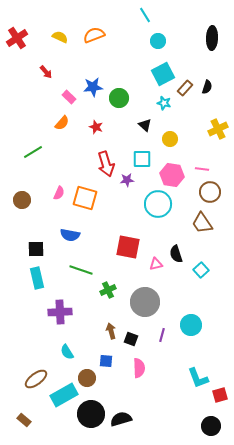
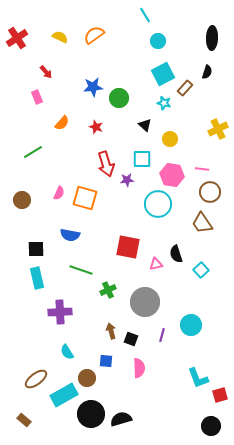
orange semicircle at (94, 35): rotated 15 degrees counterclockwise
black semicircle at (207, 87): moved 15 px up
pink rectangle at (69, 97): moved 32 px left; rotated 24 degrees clockwise
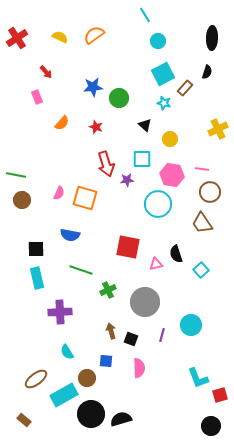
green line at (33, 152): moved 17 px left, 23 px down; rotated 42 degrees clockwise
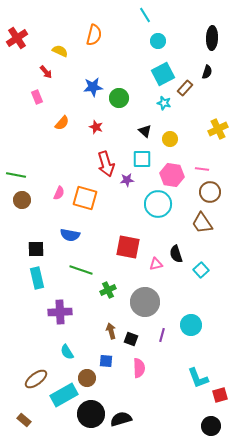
orange semicircle at (94, 35): rotated 140 degrees clockwise
yellow semicircle at (60, 37): moved 14 px down
black triangle at (145, 125): moved 6 px down
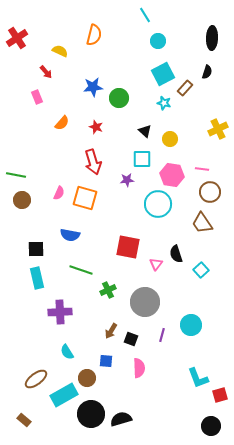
red arrow at (106, 164): moved 13 px left, 2 px up
pink triangle at (156, 264): rotated 40 degrees counterclockwise
brown arrow at (111, 331): rotated 133 degrees counterclockwise
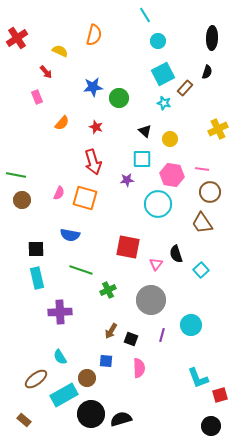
gray circle at (145, 302): moved 6 px right, 2 px up
cyan semicircle at (67, 352): moved 7 px left, 5 px down
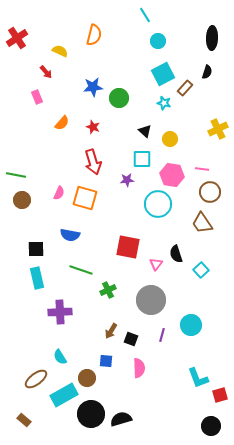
red star at (96, 127): moved 3 px left
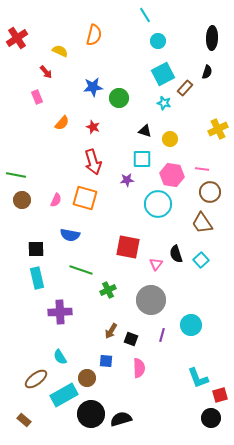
black triangle at (145, 131): rotated 24 degrees counterclockwise
pink semicircle at (59, 193): moved 3 px left, 7 px down
cyan square at (201, 270): moved 10 px up
black circle at (211, 426): moved 8 px up
